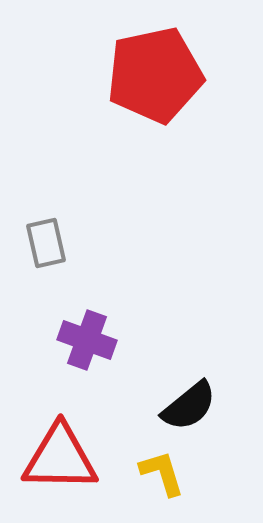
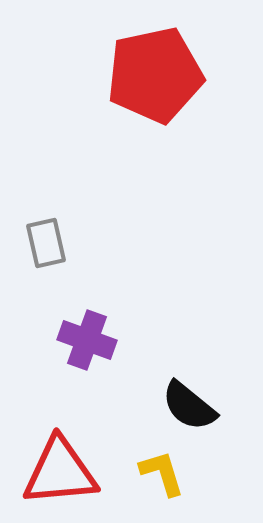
black semicircle: rotated 78 degrees clockwise
red triangle: moved 14 px down; rotated 6 degrees counterclockwise
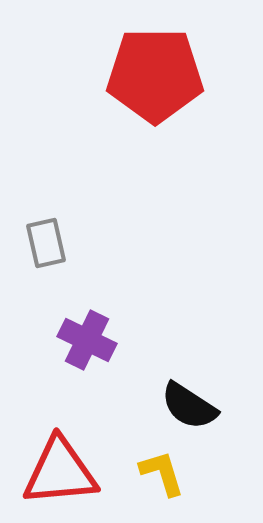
red pentagon: rotated 12 degrees clockwise
purple cross: rotated 6 degrees clockwise
black semicircle: rotated 6 degrees counterclockwise
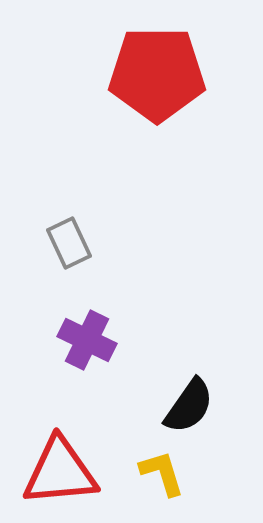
red pentagon: moved 2 px right, 1 px up
gray rectangle: moved 23 px right; rotated 12 degrees counterclockwise
black semicircle: rotated 88 degrees counterclockwise
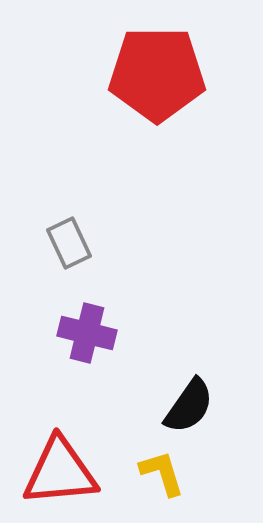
purple cross: moved 7 px up; rotated 12 degrees counterclockwise
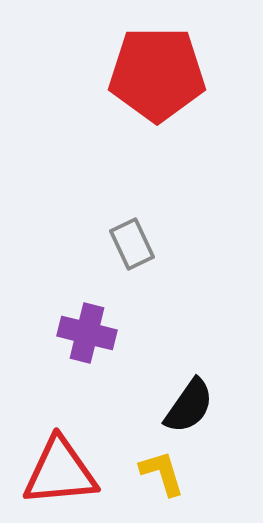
gray rectangle: moved 63 px right, 1 px down
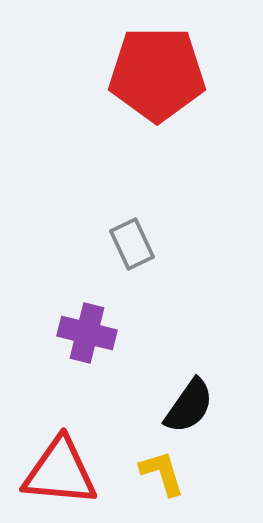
red triangle: rotated 10 degrees clockwise
